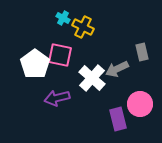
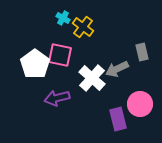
yellow cross: rotated 10 degrees clockwise
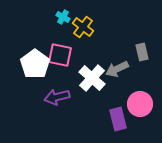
cyan cross: moved 1 px up
purple arrow: moved 1 px up
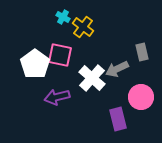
pink circle: moved 1 px right, 7 px up
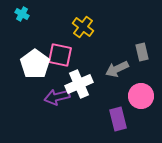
cyan cross: moved 41 px left, 3 px up
white cross: moved 13 px left, 6 px down; rotated 24 degrees clockwise
pink circle: moved 1 px up
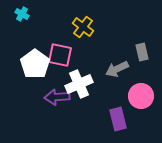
purple arrow: rotated 10 degrees clockwise
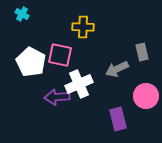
yellow cross: rotated 35 degrees counterclockwise
white pentagon: moved 4 px left, 2 px up; rotated 8 degrees counterclockwise
pink circle: moved 5 px right
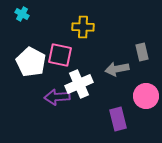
gray arrow: rotated 15 degrees clockwise
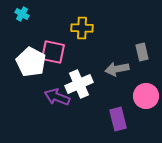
yellow cross: moved 1 px left, 1 px down
pink square: moved 7 px left, 3 px up
purple arrow: rotated 25 degrees clockwise
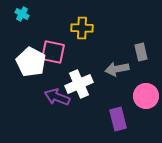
gray rectangle: moved 1 px left
